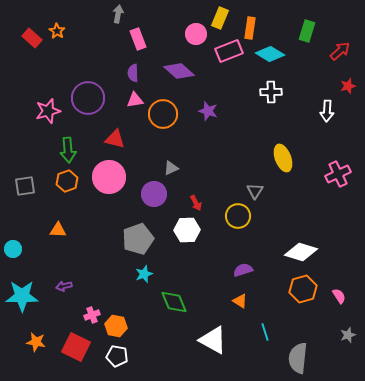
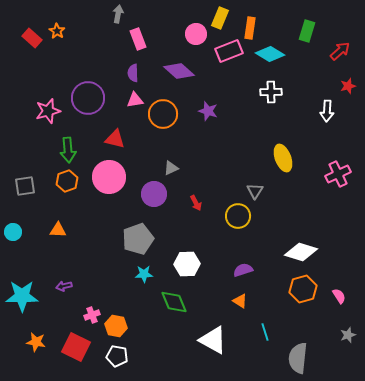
white hexagon at (187, 230): moved 34 px down
cyan circle at (13, 249): moved 17 px up
cyan star at (144, 274): rotated 18 degrees clockwise
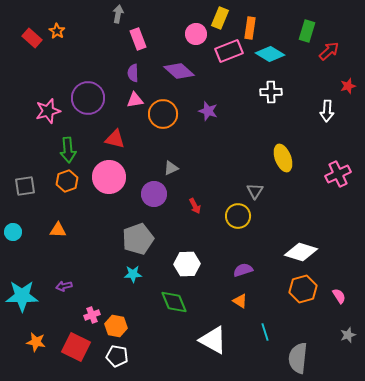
red arrow at (340, 51): moved 11 px left
red arrow at (196, 203): moved 1 px left, 3 px down
cyan star at (144, 274): moved 11 px left
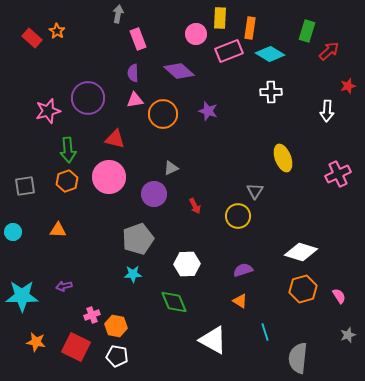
yellow rectangle at (220, 18): rotated 20 degrees counterclockwise
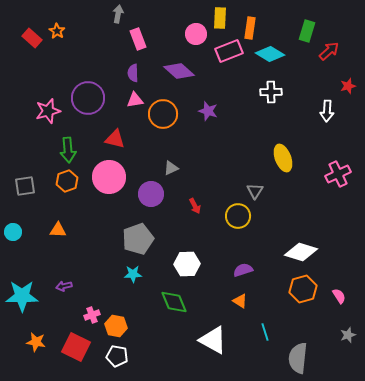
purple circle at (154, 194): moved 3 px left
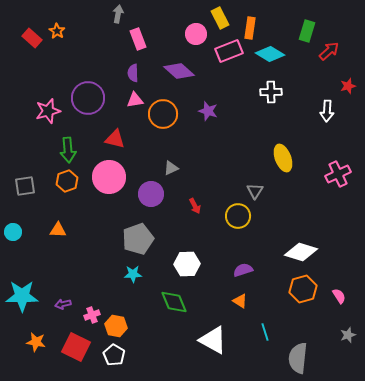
yellow rectangle at (220, 18): rotated 30 degrees counterclockwise
purple arrow at (64, 286): moved 1 px left, 18 px down
white pentagon at (117, 356): moved 3 px left, 1 px up; rotated 20 degrees clockwise
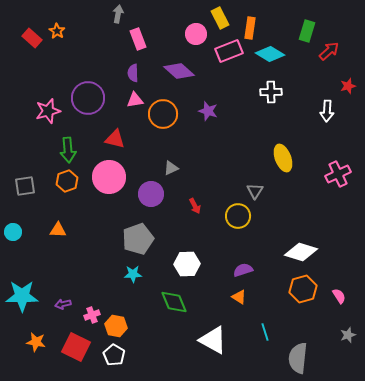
orange triangle at (240, 301): moved 1 px left, 4 px up
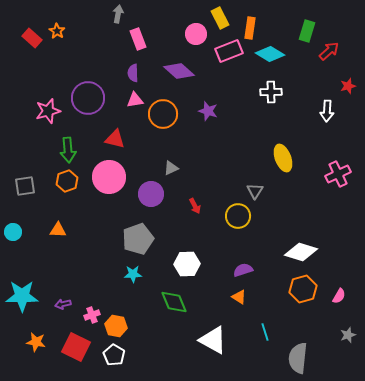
pink semicircle at (339, 296): rotated 63 degrees clockwise
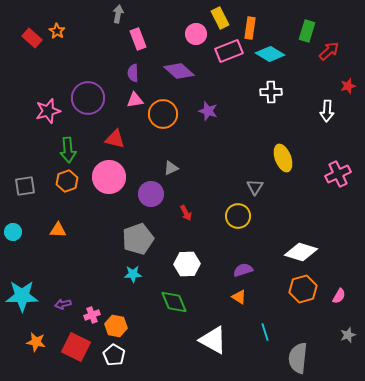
gray triangle at (255, 191): moved 4 px up
red arrow at (195, 206): moved 9 px left, 7 px down
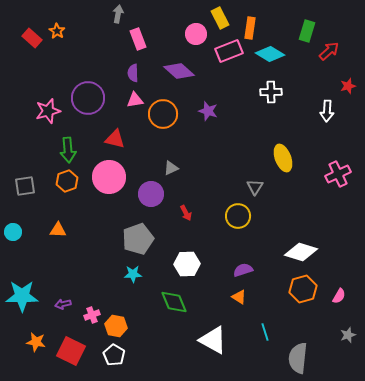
red square at (76, 347): moved 5 px left, 4 px down
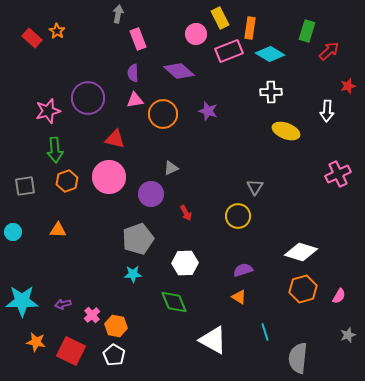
green arrow at (68, 150): moved 13 px left
yellow ellipse at (283, 158): moved 3 px right, 27 px up; rotated 48 degrees counterclockwise
white hexagon at (187, 264): moved 2 px left, 1 px up
cyan star at (22, 296): moved 5 px down
pink cross at (92, 315): rotated 21 degrees counterclockwise
